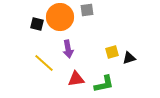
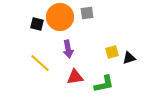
gray square: moved 3 px down
yellow line: moved 4 px left
red triangle: moved 1 px left, 2 px up
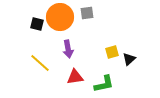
black triangle: moved 1 px down; rotated 24 degrees counterclockwise
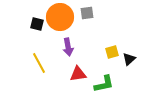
purple arrow: moved 2 px up
yellow line: moved 1 px left; rotated 20 degrees clockwise
red triangle: moved 3 px right, 3 px up
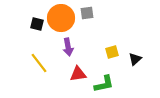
orange circle: moved 1 px right, 1 px down
black triangle: moved 6 px right
yellow line: rotated 10 degrees counterclockwise
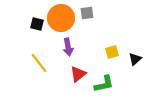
red triangle: rotated 30 degrees counterclockwise
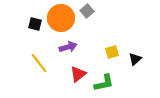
gray square: moved 2 px up; rotated 32 degrees counterclockwise
black square: moved 2 px left
purple arrow: rotated 96 degrees counterclockwise
green L-shape: moved 1 px up
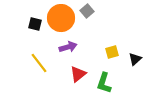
green L-shape: rotated 120 degrees clockwise
